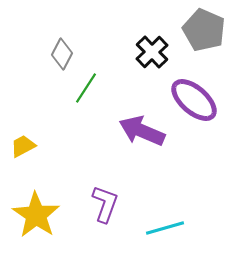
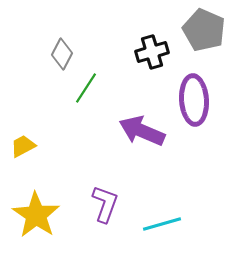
black cross: rotated 28 degrees clockwise
purple ellipse: rotated 45 degrees clockwise
cyan line: moved 3 px left, 4 px up
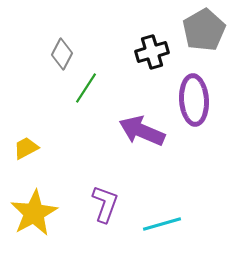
gray pentagon: rotated 18 degrees clockwise
yellow trapezoid: moved 3 px right, 2 px down
yellow star: moved 2 px left, 2 px up; rotated 9 degrees clockwise
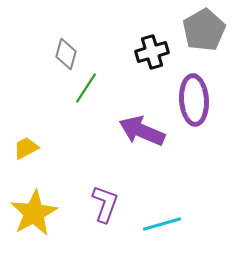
gray diamond: moved 4 px right; rotated 12 degrees counterclockwise
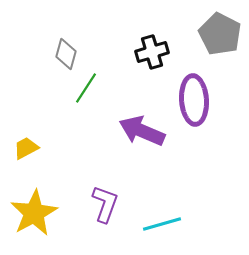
gray pentagon: moved 16 px right, 4 px down; rotated 15 degrees counterclockwise
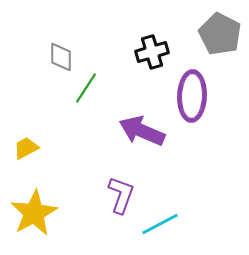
gray diamond: moved 5 px left, 3 px down; rotated 16 degrees counterclockwise
purple ellipse: moved 2 px left, 4 px up; rotated 6 degrees clockwise
purple L-shape: moved 16 px right, 9 px up
cyan line: moved 2 px left; rotated 12 degrees counterclockwise
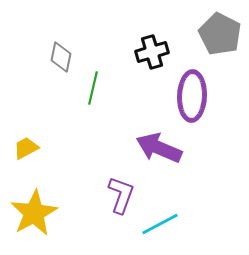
gray diamond: rotated 12 degrees clockwise
green line: moved 7 px right; rotated 20 degrees counterclockwise
purple arrow: moved 17 px right, 17 px down
